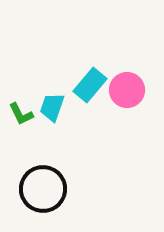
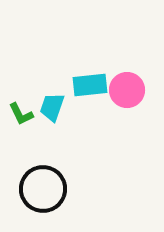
cyan rectangle: rotated 44 degrees clockwise
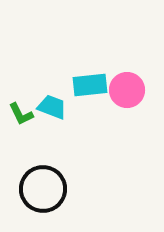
cyan trapezoid: rotated 92 degrees clockwise
